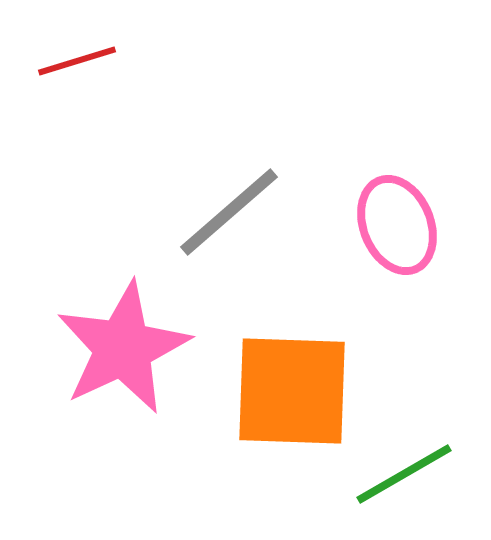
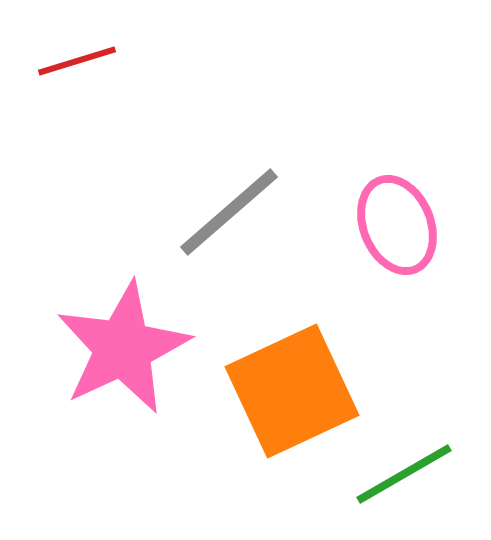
orange square: rotated 27 degrees counterclockwise
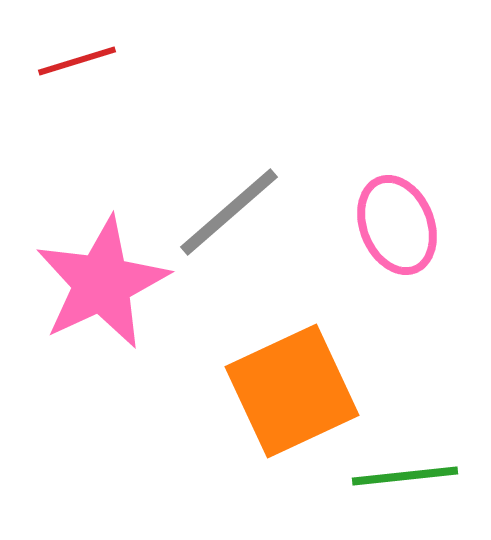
pink star: moved 21 px left, 65 px up
green line: moved 1 px right, 2 px down; rotated 24 degrees clockwise
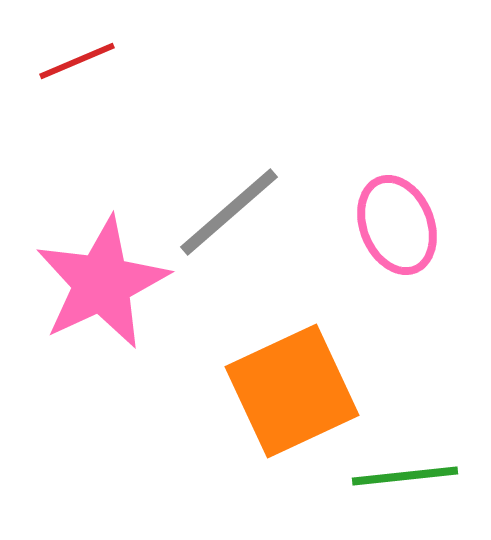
red line: rotated 6 degrees counterclockwise
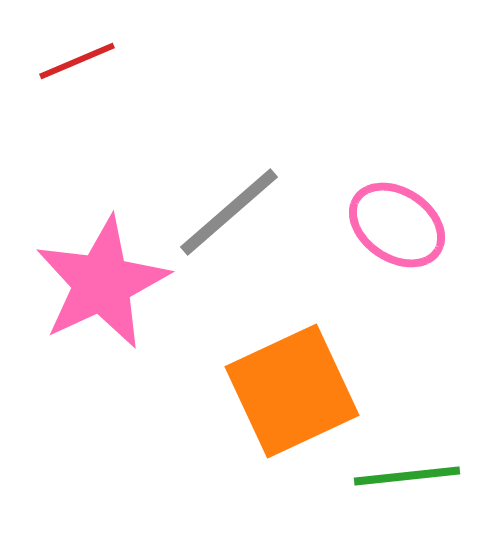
pink ellipse: rotated 34 degrees counterclockwise
green line: moved 2 px right
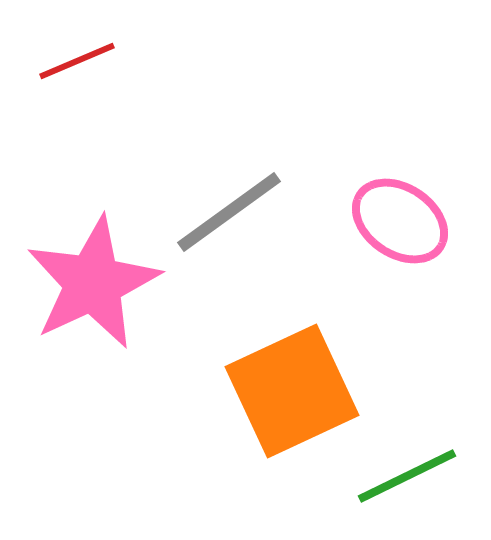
gray line: rotated 5 degrees clockwise
pink ellipse: moved 3 px right, 4 px up
pink star: moved 9 px left
green line: rotated 20 degrees counterclockwise
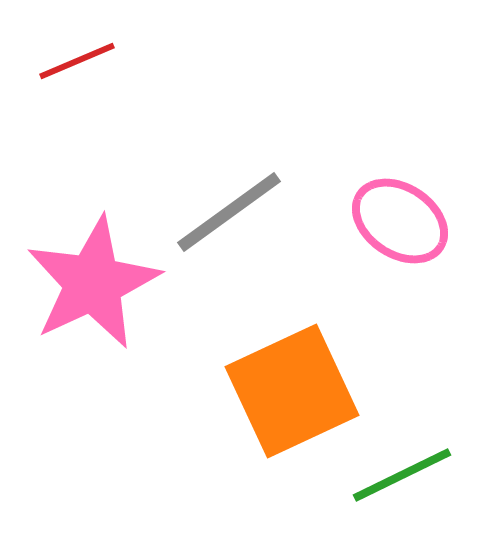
green line: moved 5 px left, 1 px up
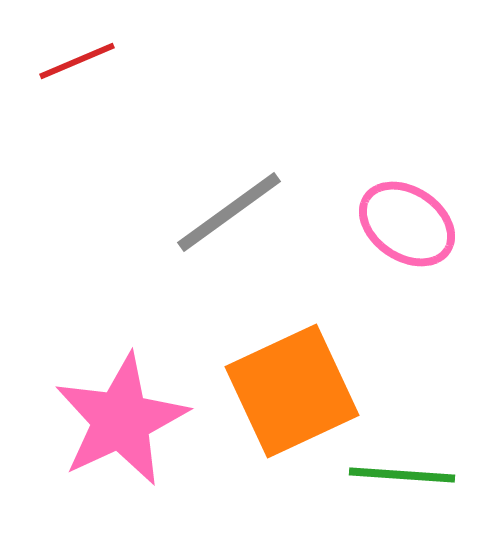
pink ellipse: moved 7 px right, 3 px down
pink star: moved 28 px right, 137 px down
green line: rotated 30 degrees clockwise
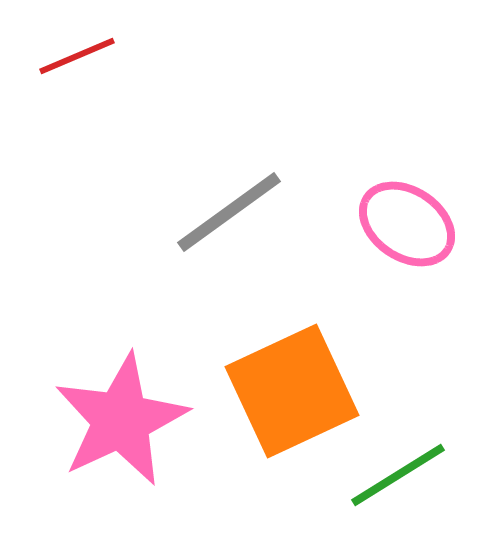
red line: moved 5 px up
green line: moved 4 px left; rotated 36 degrees counterclockwise
